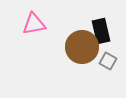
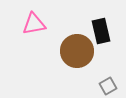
brown circle: moved 5 px left, 4 px down
gray square: moved 25 px down; rotated 30 degrees clockwise
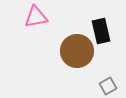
pink triangle: moved 2 px right, 7 px up
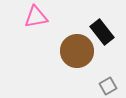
black rectangle: moved 1 px right, 1 px down; rotated 25 degrees counterclockwise
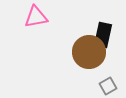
black rectangle: moved 1 px right, 3 px down; rotated 50 degrees clockwise
brown circle: moved 12 px right, 1 px down
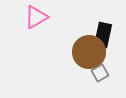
pink triangle: rotated 20 degrees counterclockwise
gray square: moved 8 px left, 13 px up
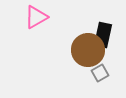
brown circle: moved 1 px left, 2 px up
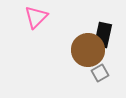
pink triangle: rotated 15 degrees counterclockwise
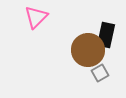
black rectangle: moved 3 px right
